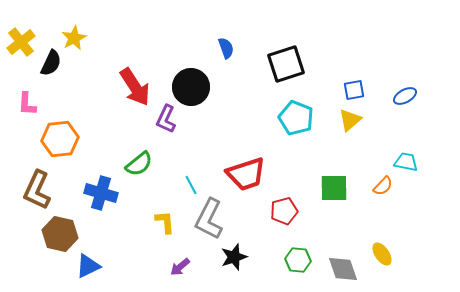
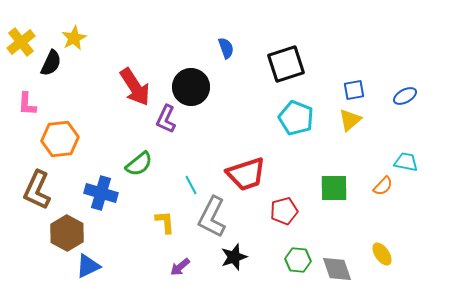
gray L-shape: moved 3 px right, 2 px up
brown hexagon: moved 7 px right, 1 px up; rotated 16 degrees clockwise
gray diamond: moved 6 px left
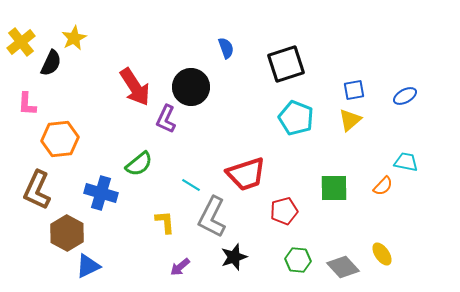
cyan line: rotated 30 degrees counterclockwise
gray diamond: moved 6 px right, 2 px up; rotated 24 degrees counterclockwise
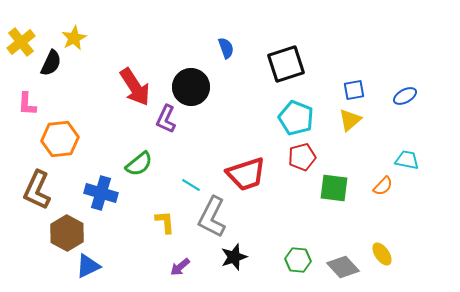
cyan trapezoid: moved 1 px right, 2 px up
green square: rotated 8 degrees clockwise
red pentagon: moved 18 px right, 54 px up
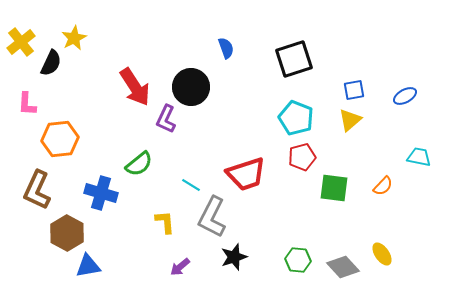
black square: moved 8 px right, 5 px up
cyan trapezoid: moved 12 px right, 3 px up
blue triangle: rotated 16 degrees clockwise
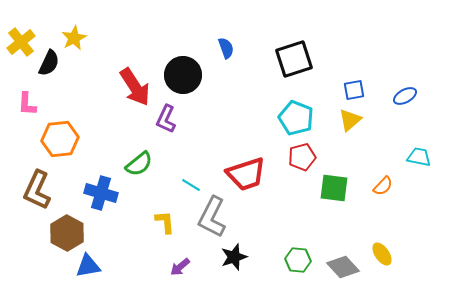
black semicircle: moved 2 px left
black circle: moved 8 px left, 12 px up
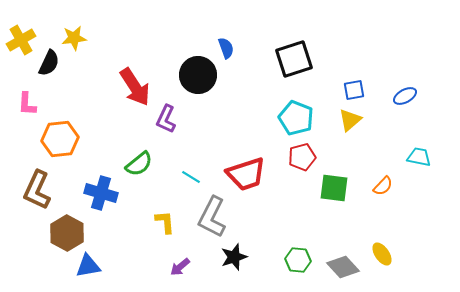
yellow star: rotated 20 degrees clockwise
yellow cross: moved 2 px up; rotated 8 degrees clockwise
black circle: moved 15 px right
cyan line: moved 8 px up
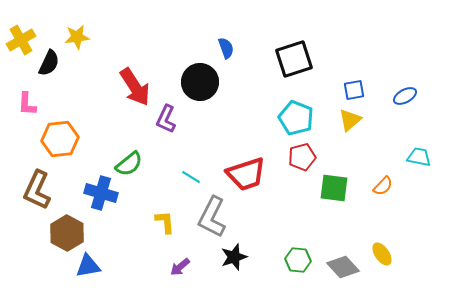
yellow star: moved 3 px right, 1 px up
black circle: moved 2 px right, 7 px down
green semicircle: moved 10 px left
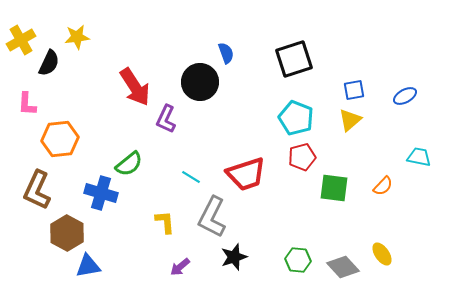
blue semicircle: moved 5 px down
